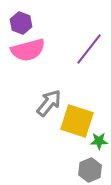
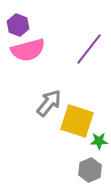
purple hexagon: moved 3 px left, 2 px down
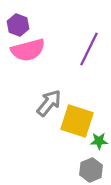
purple line: rotated 12 degrees counterclockwise
gray hexagon: moved 1 px right
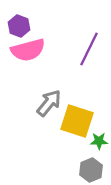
purple hexagon: moved 1 px right, 1 px down
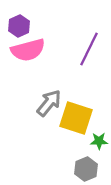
purple hexagon: rotated 15 degrees clockwise
yellow square: moved 1 px left, 3 px up
gray hexagon: moved 5 px left, 1 px up
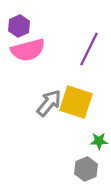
yellow square: moved 16 px up
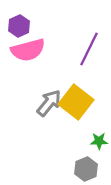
yellow square: rotated 20 degrees clockwise
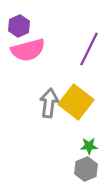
gray arrow: rotated 32 degrees counterclockwise
green star: moved 10 px left, 5 px down
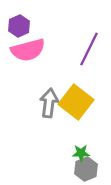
green star: moved 8 px left, 7 px down
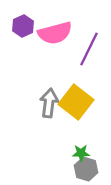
purple hexagon: moved 4 px right
pink semicircle: moved 27 px right, 17 px up
gray hexagon: rotated 20 degrees counterclockwise
